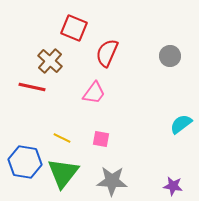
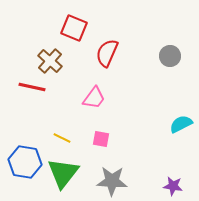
pink trapezoid: moved 5 px down
cyan semicircle: rotated 10 degrees clockwise
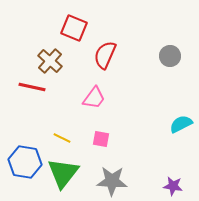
red semicircle: moved 2 px left, 2 px down
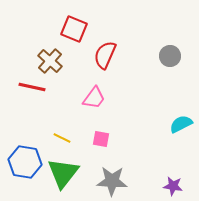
red square: moved 1 px down
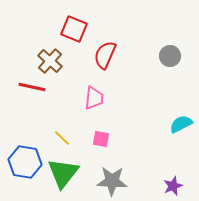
pink trapezoid: rotated 30 degrees counterclockwise
yellow line: rotated 18 degrees clockwise
purple star: rotated 30 degrees counterclockwise
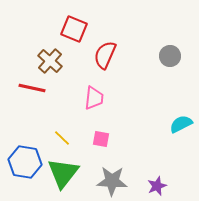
red line: moved 1 px down
purple star: moved 16 px left
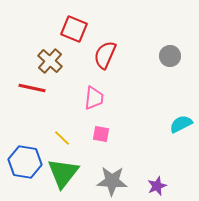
pink square: moved 5 px up
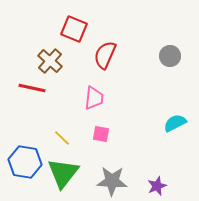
cyan semicircle: moved 6 px left, 1 px up
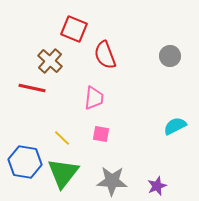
red semicircle: rotated 44 degrees counterclockwise
cyan semicircle: moved 3 px down
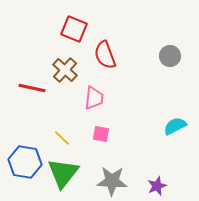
brown cross: moved 15 px right, 9 px down
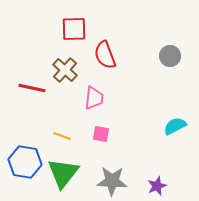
red square: rotated 24 degrees counterclockwise
yellow line: moved 2 px up; rotated 24 degrees counterclockwise
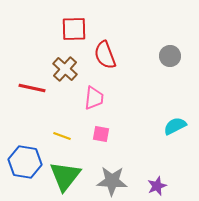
brown cross: moved 1 px up
green triangle: moved 2 px right, 3 px down
